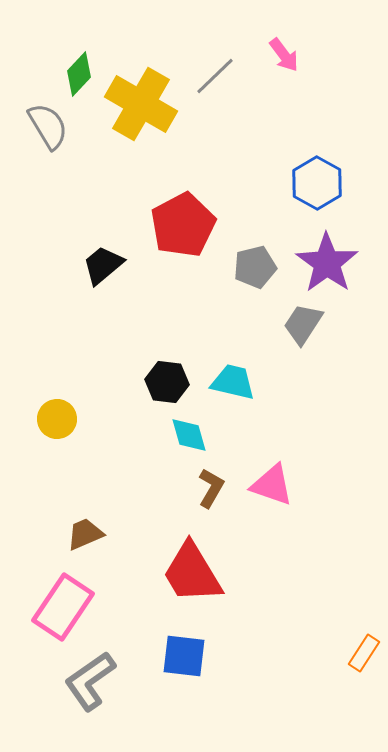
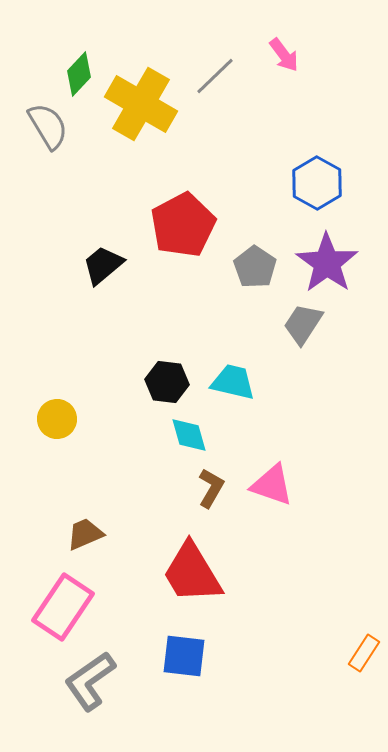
gray pentagon: rotated 24 degrees counterclockwise
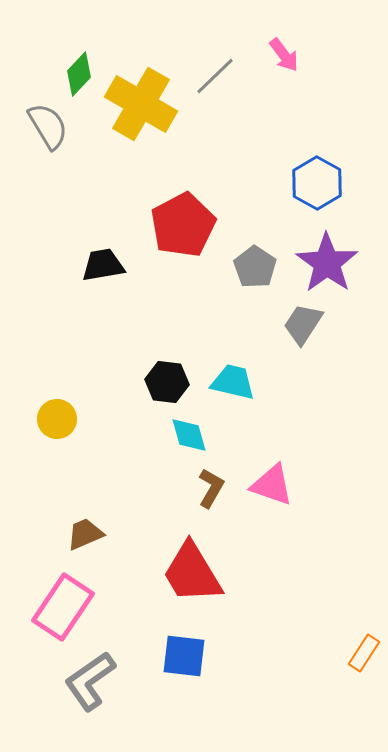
black trapezoid: rotated 30 degrees clockwise
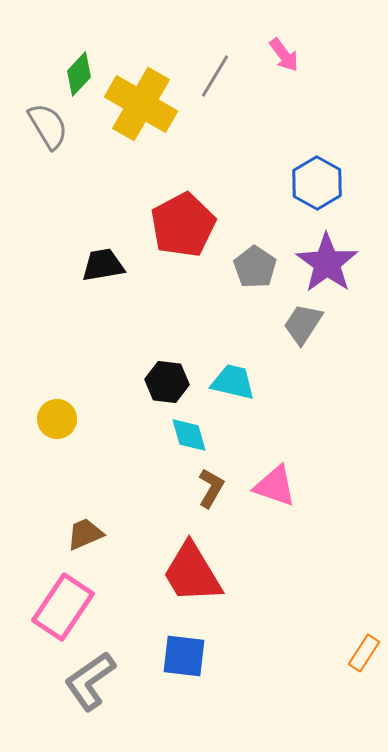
gray line: rotated 15 degrees counterclockwise
pink triangle: moved 3 px right, 1 px down
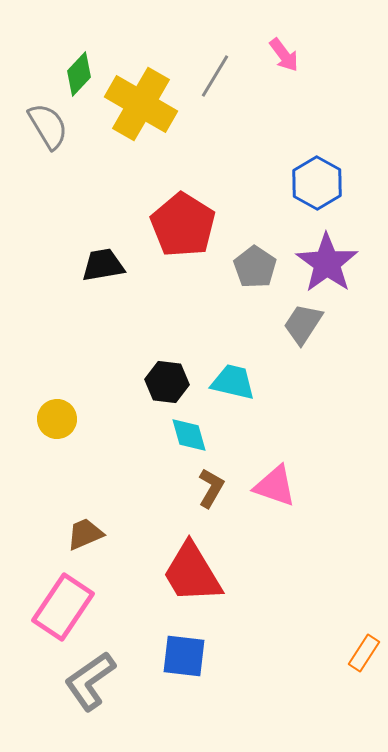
red pentagon: rotated 12 degrees counterclockwise
